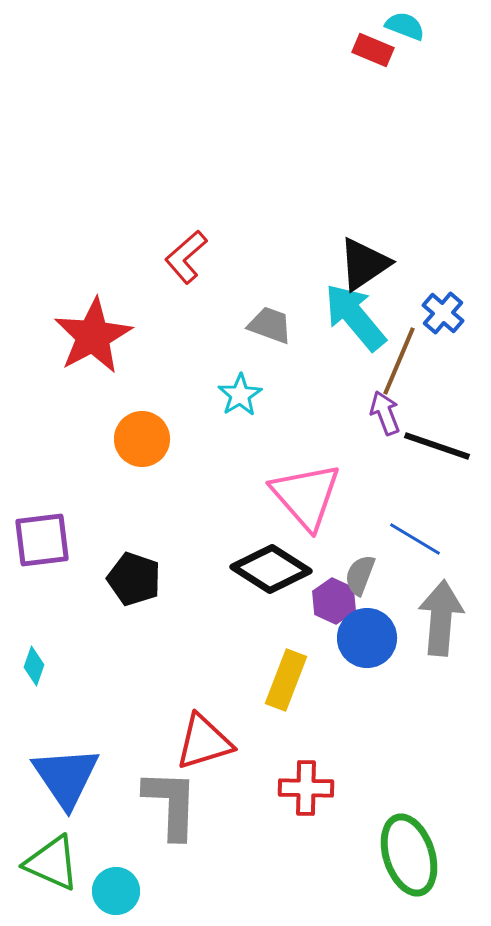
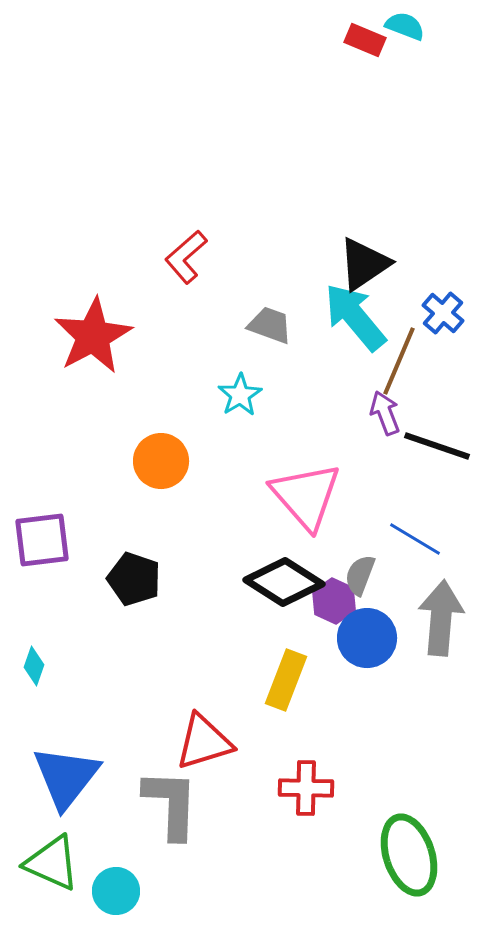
red rectangle: moved 8 px left, 10 px up
orange circle: moved 19 px right, 22 px down
black diamond: moved 13 px right, 13 px down
blue triangle: rotated 12 degrees clockwise
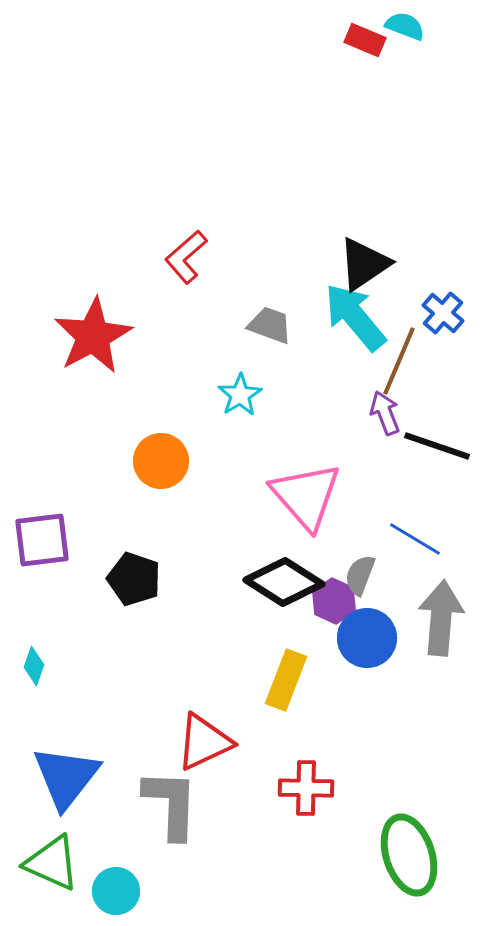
red triangle: rotated 8 degrees counterclockwise
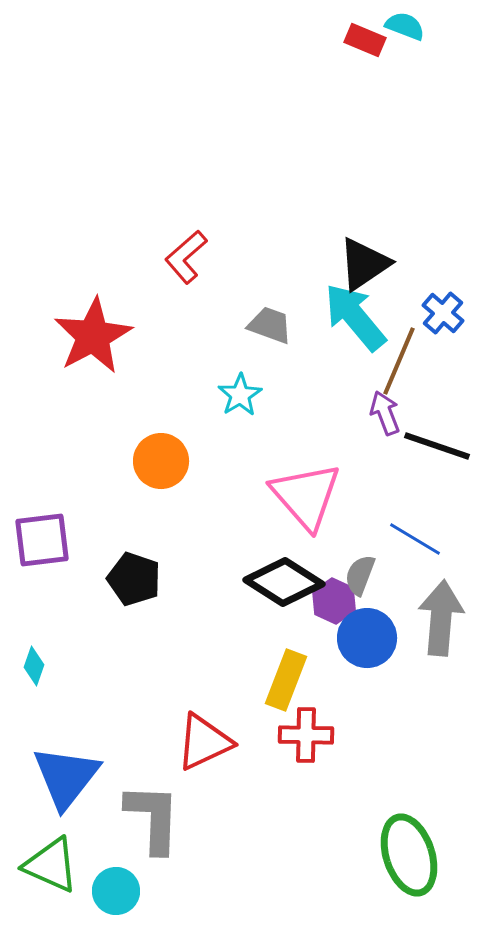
red cross: moved 53 px up
gray L-shape: moved 18 px left, 14 px down
green triangle: moved 1 px left, 2 px down
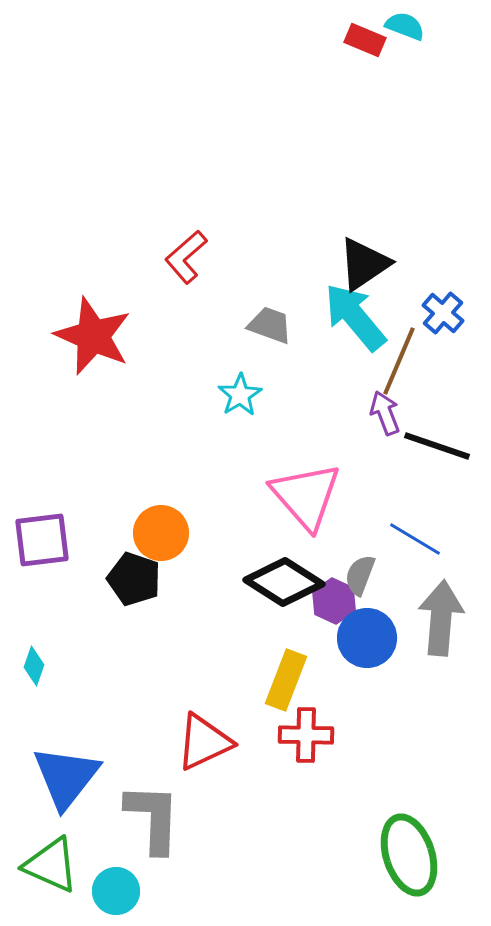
red star: rotated 20 degrees counterclockwise
orange circle: moved 72 px down
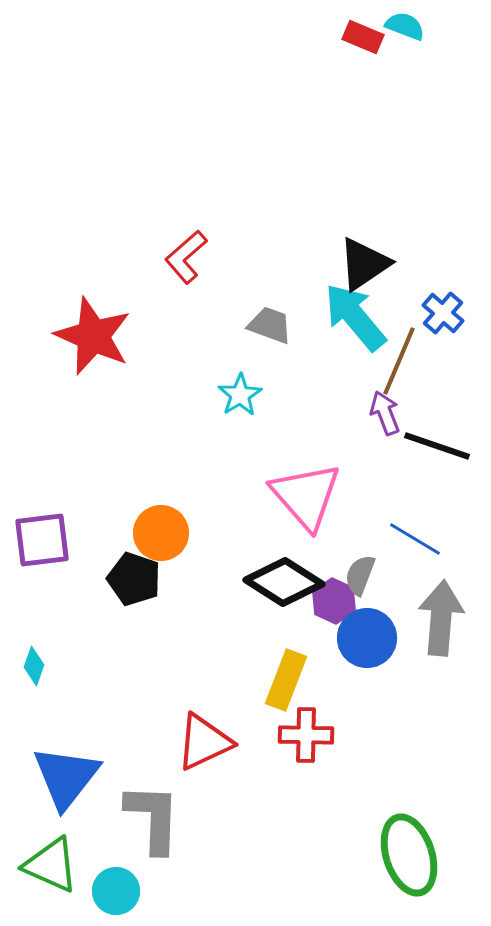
red rectangle: moved 2 px left, 3 px up
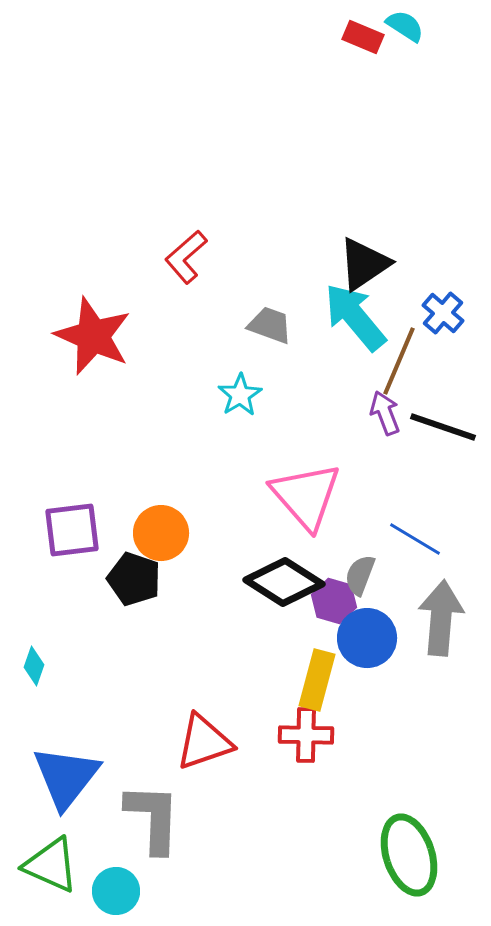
cyan semicircle: rotated 12 degrees clockwise
black line: moved 6 px right, 19 px up
purple square: moved 30 px right, 10 px up
purple hexagon: rotated 9 degrees counterclockwise
yellow rectangle: moved 31 px right; rotated 6 degrees counterclockwise
red triangle: rotated 6 degrees clockwise
